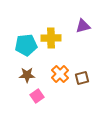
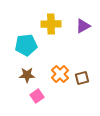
purple triangle: rotated 14 degrees counterclockwise
yellow cross: moved 14 px up
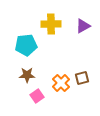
orange cross: moved 1 px right, 9 px down
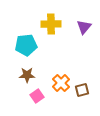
purple triangle: moved 1 px right, 1 px down; rotated 21 degrees counterclockwise
brown square: moved 12 px down
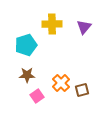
yellow cross: moved 1 px right
cyan pentagon: rotated 10 degrees counterclockwise
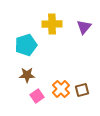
orange cross: moved 6 px down
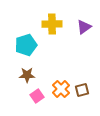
purple triangle: rotated 14 degrees clockwise
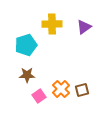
pink square: moved 2 px right
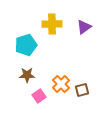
orange cross: moved 5 px up
